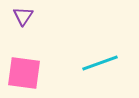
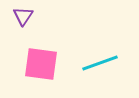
pink square: moved 17 px right, 9 px up
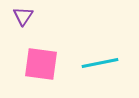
cyan line: rotated 9 degrees clockwise
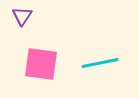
purple triangle: moved 1 px left
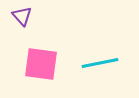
purple triangle: rotated 15 degrees counterclockwise
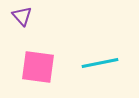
pink square: moved 3 px left, 3 px down
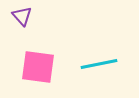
cyan line: moved 1 px left, 1 px down
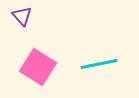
pink square: rotated 24 degrees clockwise
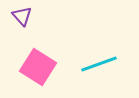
cyan line: rotated 9 degrees counterclockwise
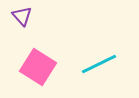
cyan line: rotated 6 degrees counterclockwise
